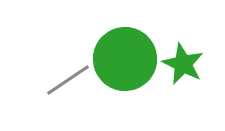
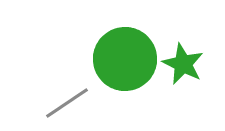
gray line: moved 1 px left, 23 px down
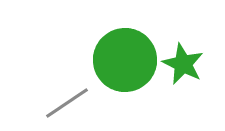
green circle: moved 1 px down
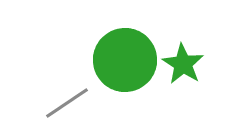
green star: rotated 6 degrees clockwise
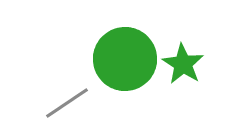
green circle: moved 1 px up
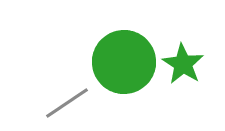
green circle: moved 1 px left, 3 px down
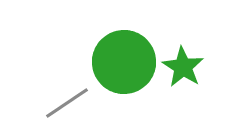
green star: moved 3 px down
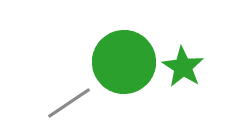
gray line: moved 2 px right
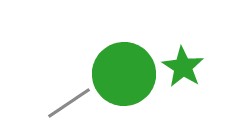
green circle: moved 12 px down
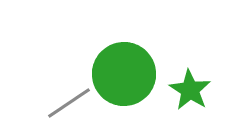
green star: moved 7 px right, 23 px down
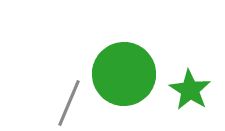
gray line: rotated 33 degrees counterclockwise
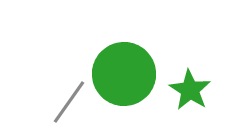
gray line: moved 1 px up; rotated 12 degrees clockwise
